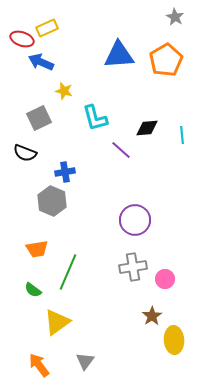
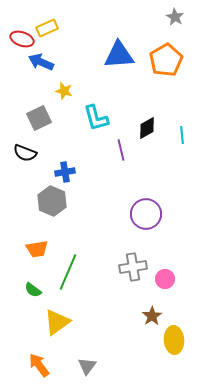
cyan L-shape: moved 1 px right
black diamond: rotated 25 degrees counterclockwise
purple line: rotated 35 degrees clockwise
purple circle: moved 11 px right, 6 px up
gray triangle: moved 2 px right, 5 px down
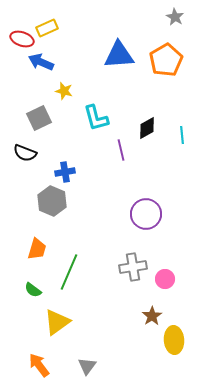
orange trapezoid: rotated 65 degrees counterclockwise
green line: moved 1 px right
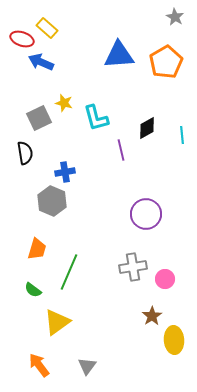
yellow rectangle: rotated 65 degrees clockwise
orange pentagon: moved 2 px down
yellow star: moved 12 px down
black semicircle: rotated 120 degrees counterclockwise
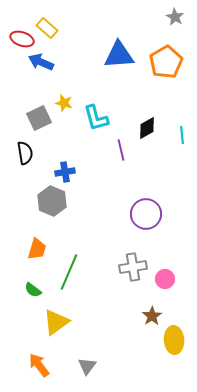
yellow triangle: moved 1 px left
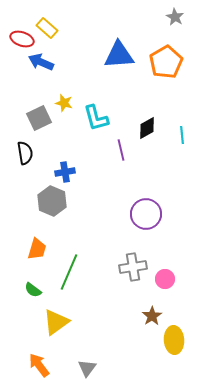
gray triangle: moved 2 px down
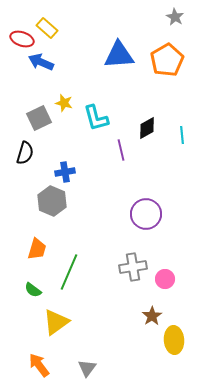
orange pentagon: moved 1 px right, 2 px up
black semicircle: rotated 25 degrees clockwise
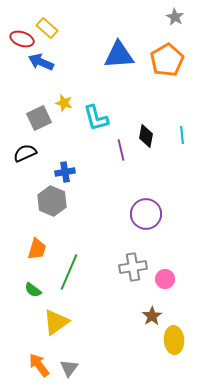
black diamond: moved 1 px left, 8 px down; rotated 50 degrees counterclockwise
black semicircle: rotated 130 degrees counterclockwise
gray triangle: moved 18 px left
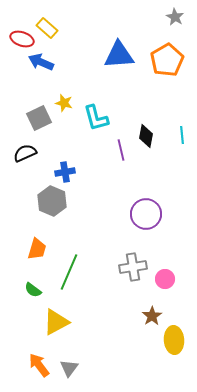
yellow triangle: rotated 8 degrees clockwise
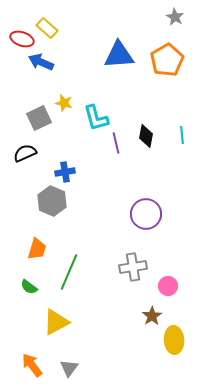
purple line: moved 5 px left, 7 px up
pink circle: moved 3 px right, 7 px down
green semicircle: moved 4 px left, 3 px up
orange arrow: moved 7 px left
